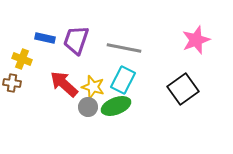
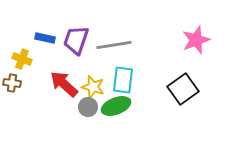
gray line: moved 10 px left, 3 px up; rotated 20 degrees counterclockwise
cyan rectangle: rotated 20 degrees counterclockwise
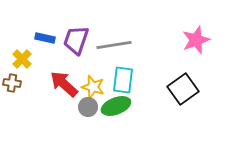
yellow cross: rotated 24 degrees clockwise
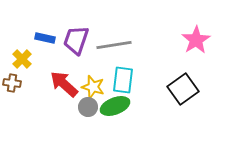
pink star: rotated 12 degrees counterclockwise
green ellipse: moved 1 px left
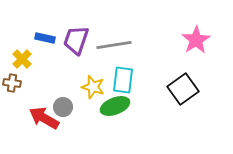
red arrow: moved 20 px left, 34 px down; rotated 12 degrees counterclockwise
gray circle: moved 25 px left
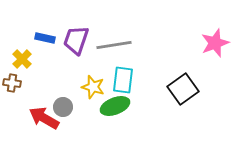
pink star: moved 19 px right, 3 px down; rotated 12 degrees clockwise
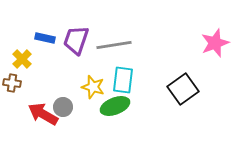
red arrow: moved 1 px left, 4 px up
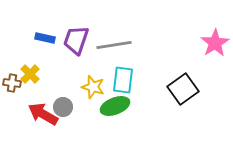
pink star: rotated 12 degrees counterclockwise
yellow cross: moved 8 px right, 15 px down
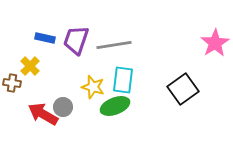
yellow cross: moved 8 px up
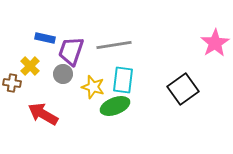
purple trapezoid: moved 5 px left, 11 px down
gray circle: moved 33 px up
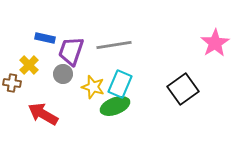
yellow cross: moved 1 px left, 1 px up
cyan rectangle: moved 3 px left, 4 px down; rotated 16 degrees clockwise
